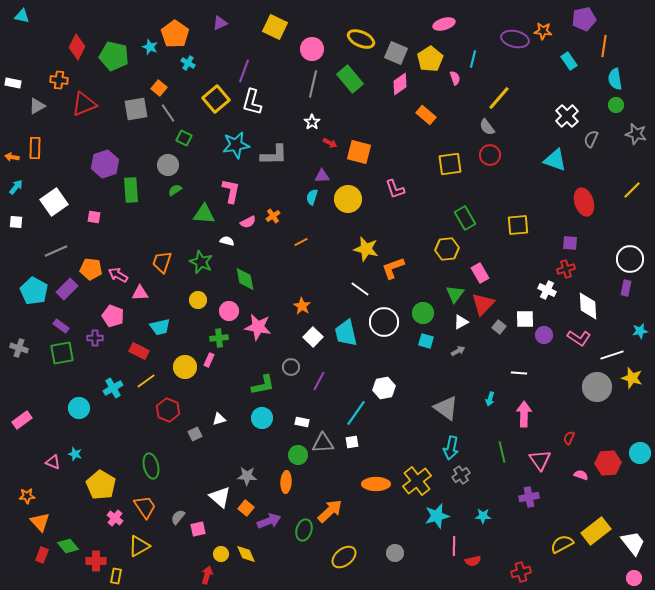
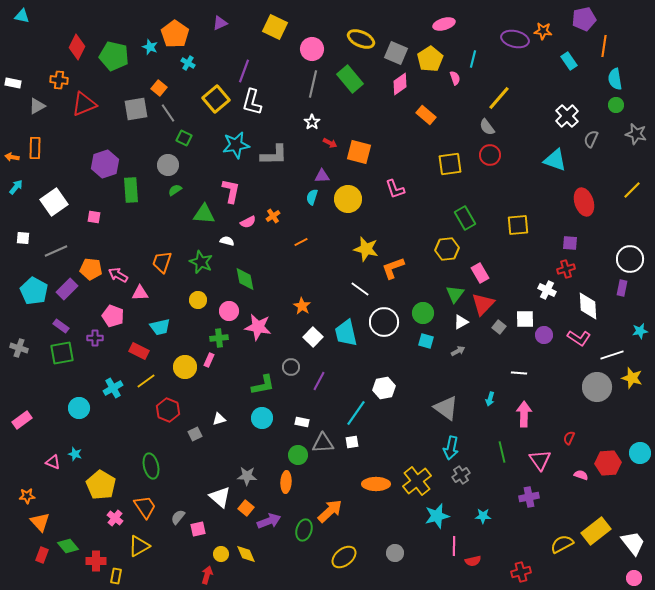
white square at (16, 222): moved 7 px right, 16 px down
purple rectangle at (626, 288): moved 4 px left
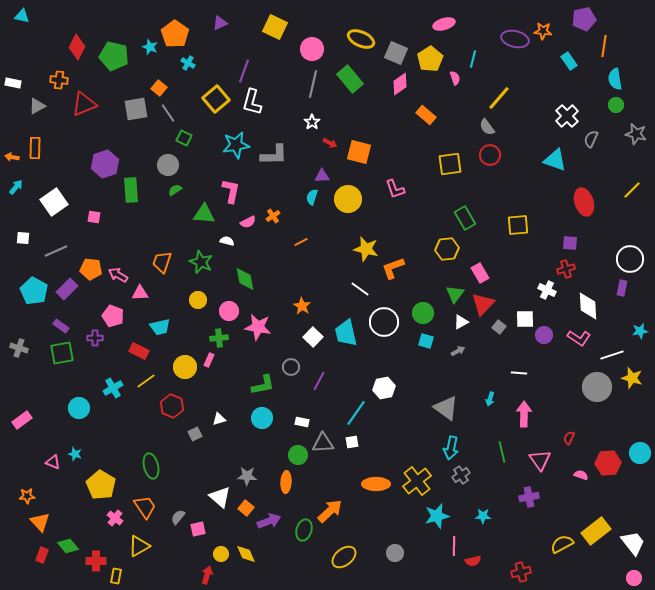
red hexagon at (168, 410): moved 4 px right, 4 px up
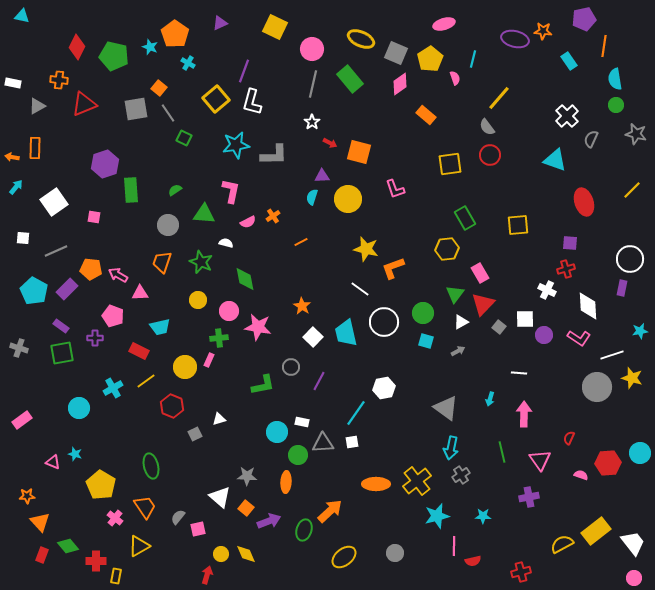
gray circle at (168, 165): moved 60 px down
white semicircle at (227, 241): moved 1 px left, 2 px down
cyan circle at (262, 418): moved 15 px right, 14 px down
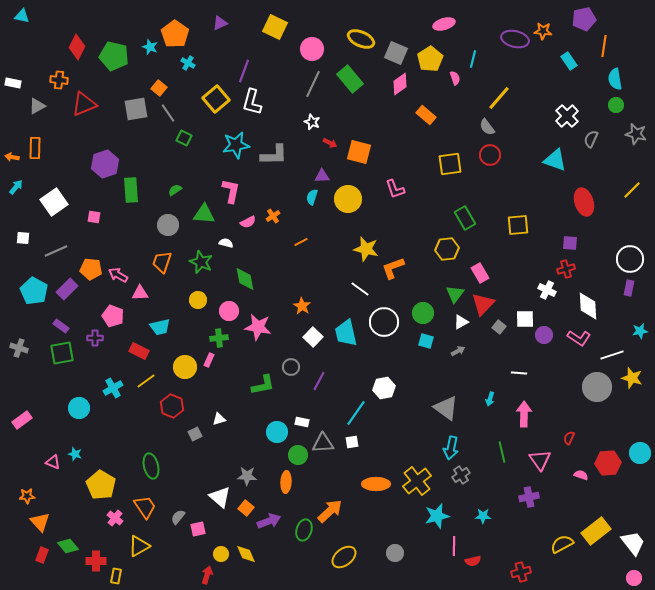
gray line at (313, 84): rotated 12 degrees clockwise
white star at (312, 122): rotated 14 degrees counterclockwise
purple rectangle at (622, 288): moved 7 px right
